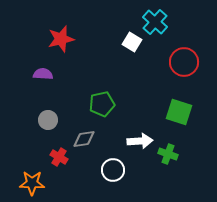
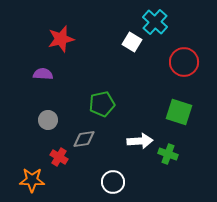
white circle: moved 12 px down
orange star: moved 3 px up
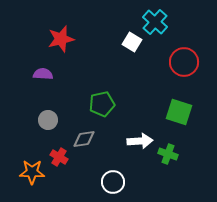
orange star: moved 8 px up
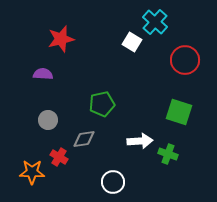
red circle: moved 1 px right, 2 px up
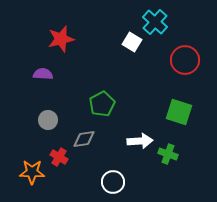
green pentagon: rotated 15 degrees counterclockwise
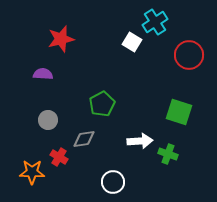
cyan cross: rotated 15 degrees clockwise
red circle: moved 4 px right, 5 px up
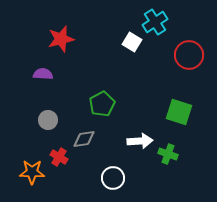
white circle: moved 4 px up
